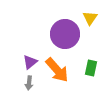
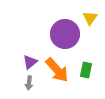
green rectangle: moved 5 px left, 2 px down
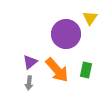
purple circle: moved 1 px right
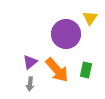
gray arrow: moved 1 px right, 1 px down
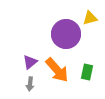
yellow triangle: rotated 42 degrees clockwise
green rectangle: moved 1 px right, 2 px down
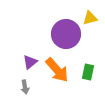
green rectangle: moved 1 px right
gray arrow: moved 5 px left, 3 px down; rotated 16 degrees counterclockwise
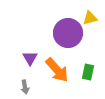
purple circle: moved 2 px right, 1 px up
purple triangle: moved 4 px up; rotated 21 degrees counterclockwise
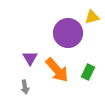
yellow triangle: moved 2 px right, 1 px up
green rectangle: rotated 14 degrees clockwise
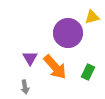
orange arrow: moved 2 px left, 3 px up
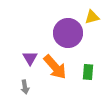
green rectangle: rotated 21 degrees counterclockwise
